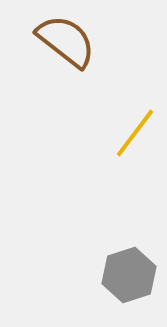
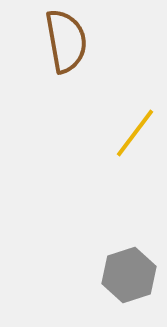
brown semicircle: rotated 42 degrees clockwise
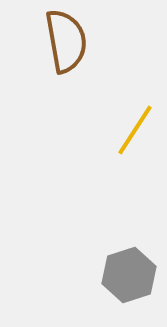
yellow line: moved 3 px up; rotated 4 degrees counterclockwise
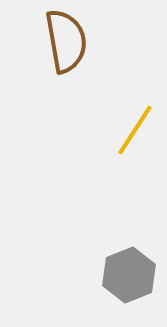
gray hexagon: rotated 4 degrees counterclockwise
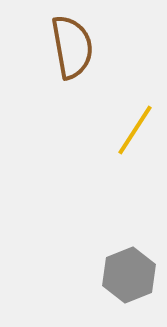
brown semicircle: moved 6 px right, 6 px down
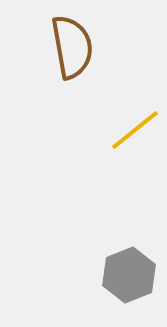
yellow line: rotated 18 degrees clockwise
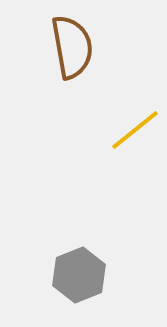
gray hexagon: moved 50 px left
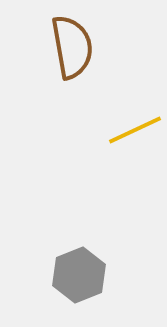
yellow line: rotated 14 degrees clockwise
